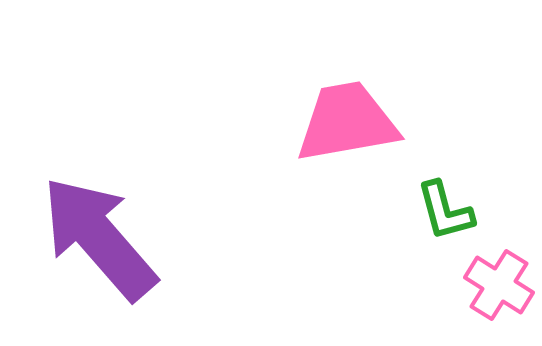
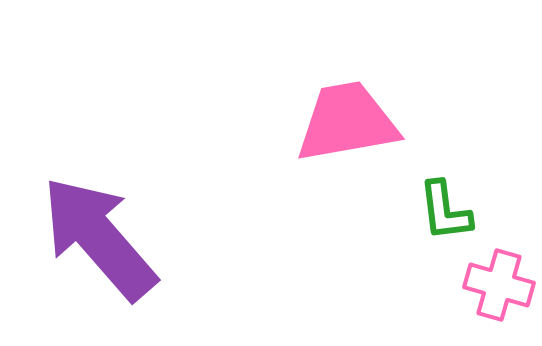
green L-shape: rotated 8 degrees clockwise
pink cross: rotated 16 degrees counterclockwise
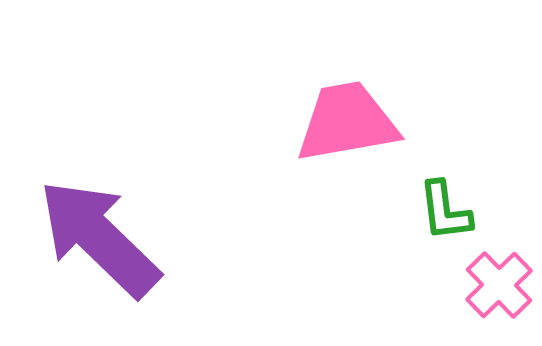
purple arrow: rotated 5 degrees counterclockwise
pink cross: rotated 30 degrees clockwise
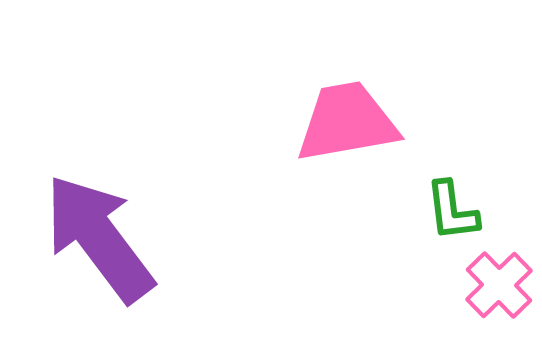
green L-shape: moved 7 px right
purple arrow: rotated 9 degrees clockwise
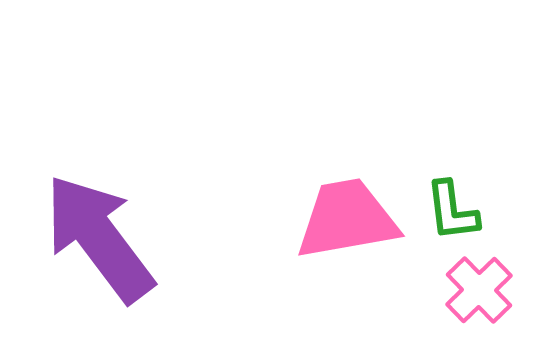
pink trapezoid: moved 97 px down
pink cross: moved 20 px left, 5 px down
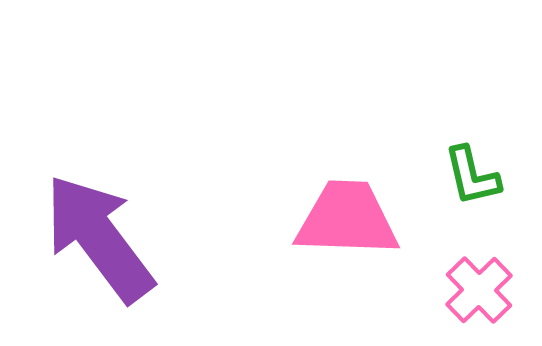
green L-shape: moved 20 px right, 35 px up; rotated 6 degrees counterclockwise
pink trapezoid: rotated 12 degrees clockwise
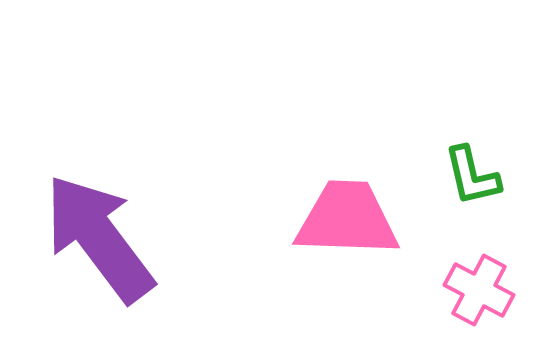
pink cross: rotated 18 degrees counterclockwise
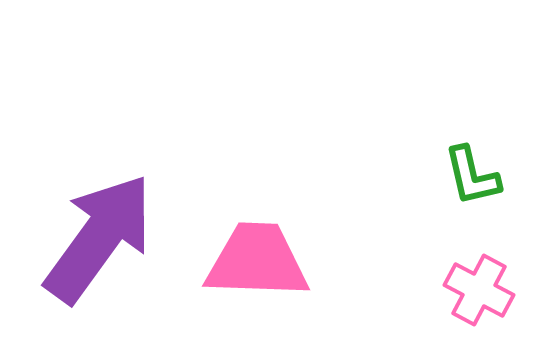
pink trapezoid: moved 90 px left, 42 px down
purple arrow: rotated 73 degrees clockwise
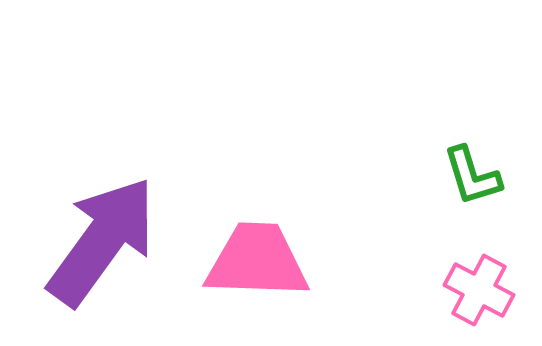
green L-shape: rotated 4 degrees counterclockwise
purple arrow: moved 3 px right, 3 px down
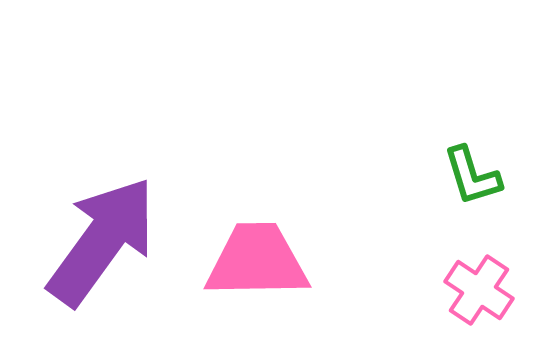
pink trapezoid: rotated 3 degrees counterclockwise
pink cross: rotated 6 degrees clockwise
